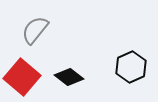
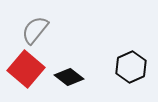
red square: moved 4 px right, 8 px up
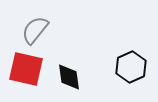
red square: rotated 27 degrees counterclockwise
black diamond: rotated 44 degrees clockwise
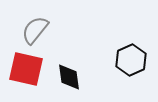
black hexagon: moved 7 px up
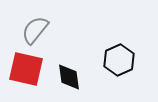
black hexagon: moved 12 px left
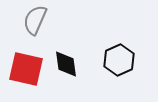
gray semicircle: moved 10 px up; rotated 16 degrees counterclockwise
black diamond: moved 3 px left, 13 px up
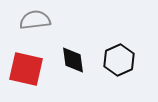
gray semicircle: rotated 60 degrees clockwise
black diamond: moved 7 px right, 4 px up
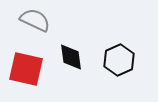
gray semicircle: rotated 32 degrees clockwise
black diamond: moved 2 px left, 3 px up
